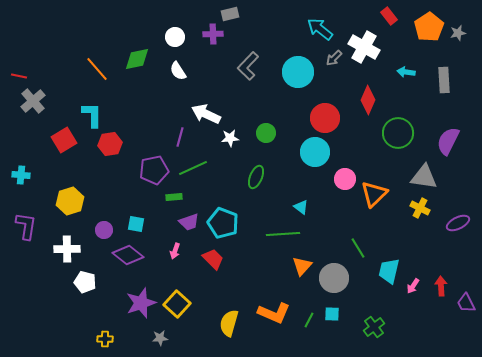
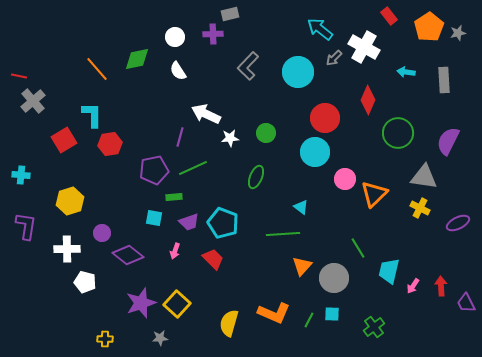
cyan square at (136, 224): moved 18 px right, 6 px up
purple circle at (104, 230): moved 2 px left, 3 px down
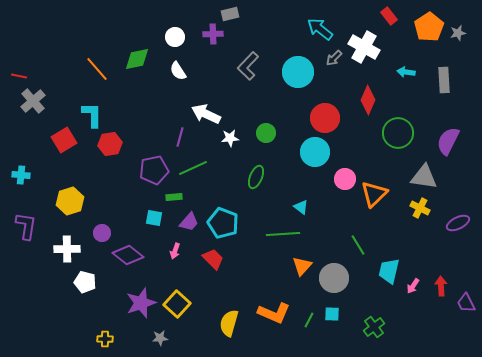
purple trapezoid at (189, 222): rotated 30 degrees counterclockwise
green line at (358, 248): moved 3 px up
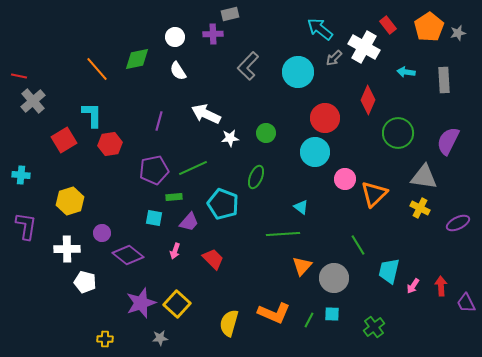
red rectangle at (389, 16): moved 1 px left, 9 px down
purple line at (180, 137): moved 21 px left, 16 px up
cyan pentagon at (223, 223): moved 19 px up
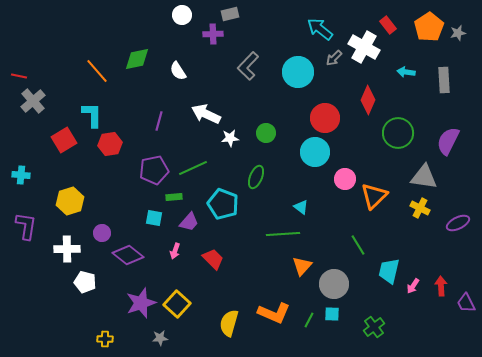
white circle at (175, 37): moved 7 px right, 22 px up
orange line at (97, 69): moved 2 px down
orange triangle at (374, 194): moved 2 px down
gray circle at (334, 278): moved 6 px down
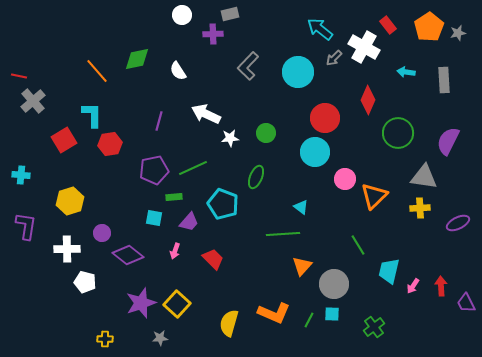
yellow cross at (420, 208): rotated 30 degrees counterclockwise
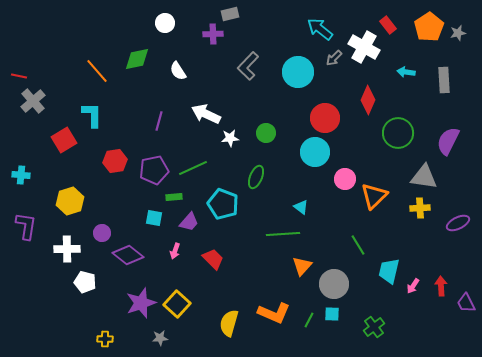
white circle at (182, 15): moved 17 px left, 8 px down
red hexagon at (110, 144): moved 5 px right, 17 px down
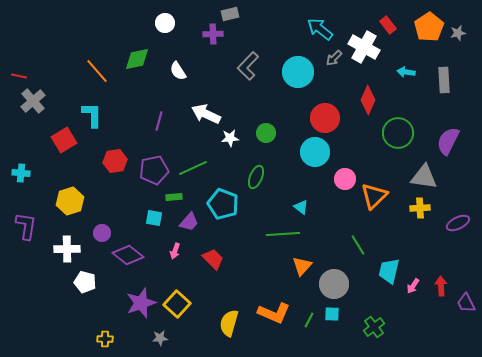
cyan cross at (21, 175): moved 2 px up
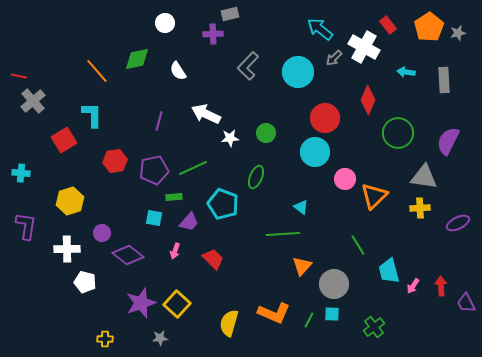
cyan trapezoid at (389, 271): rotated 28 degrees counterclockwise
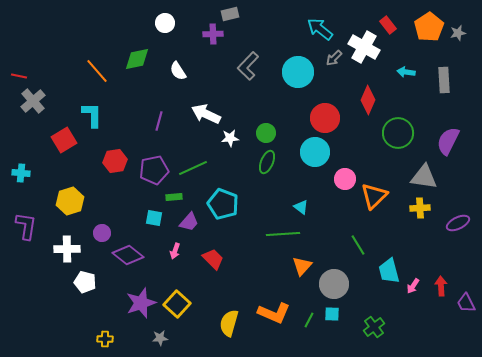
green ellipse at (256, 177): moved 11 px right, 15 px up
